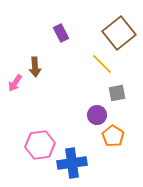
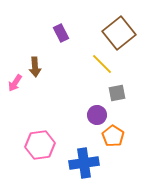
blue cross: moved 12 px right
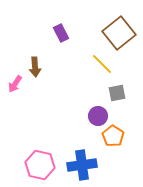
pink arrow: moved 1 px down
purple circle: moved 1 px right, 1 px down
pink hexagon: moved 20 px down; rotated 20 degrees clockwise
blue cross: moved 2 px left, 2 px down
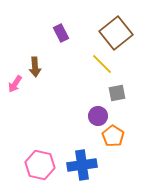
brown square: moved 3 px left
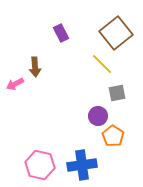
pink arrow: rotated 30 degrees clockwise
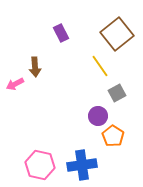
brown square: moved 1 px right, 1 px down
yellow line: moved 2 px left, 2 px down; rotated 10 degrees clockwise
gray square: rotated 18 degrees counterclockwise
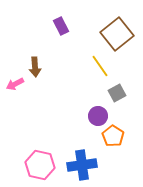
purple rectangle: moved 7 px up
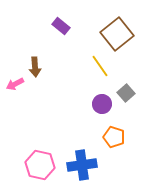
purple rectangle: rotated 24 degrees counterclockwise
gray square: moved 9 px right; rotated 12 degrees counterclockwise
purple circle: moved 4 px right, 12 px up
orange pentagon: moved 1 px right, 1 px down; rotated 15 degrees counterclockwise
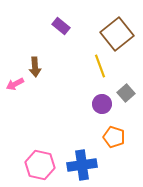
yellow line: rotated 15 degrees clockwise
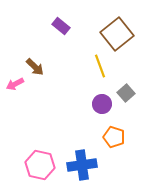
brown arrow: rotated 42 degrees counterclockwise
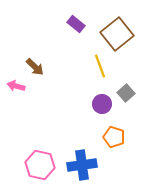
purple rectangle: moved 15 px right, 2 px up
pink arrow: moved 1 px right, 2 px down; rotated 42 degrees clockwise
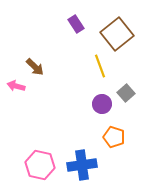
purple rectangle: rotated 18 degrees clockwise
